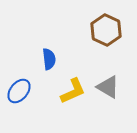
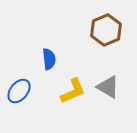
brown hexagon: rotated 12 degrees clockwise
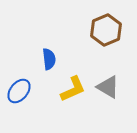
yellow L-shape: moved 2 px up
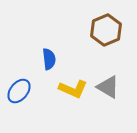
yellow L-shape: rotated 48 degrees clockwise
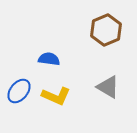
blue semicircle: rotated 75 degrees counterclockwise
yellow L-shape: moved 17 px left, 7 px down
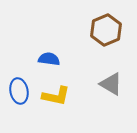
gray triangle: moved 3 px right, 3 px up
blue ellipse: rotated 50 degrees counterclockwise
yellow L-shape: rotated 12 degrees counterclockwise
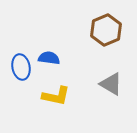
blue semicircle: moved 1 px up
blue ellipse: moved 2 px right, 24 px up
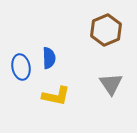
blue semicircle: rotated 80 degrees clockwise
gray triangle: rotated 25 degrees clockwise
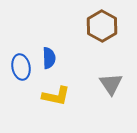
brown hexagon: moved 4 px left, 4 px up; rotated 8 degrees counterclockwise
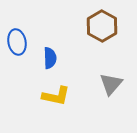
blue semicircle: moved 1 px right
blue ellipse: moved 4 px left, 25 px up
gray triangle: rotated 15 degrees clockwise
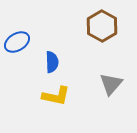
blue ellipse: rotated 70 degrees clockwise
blue semicircle: moved 2 px right, 4 px down
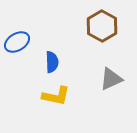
gray triangle: moved 5 px up; rotated 25 degrees clockwise
